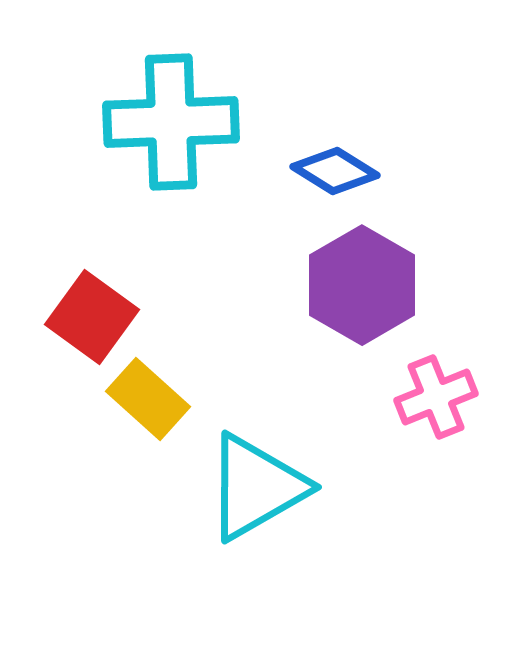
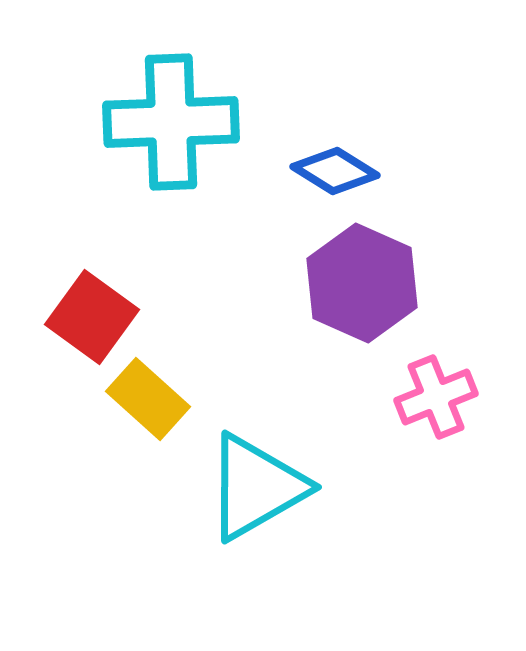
purple hexagon: moved 2 px up; rotated 6 degrees counterclockwise
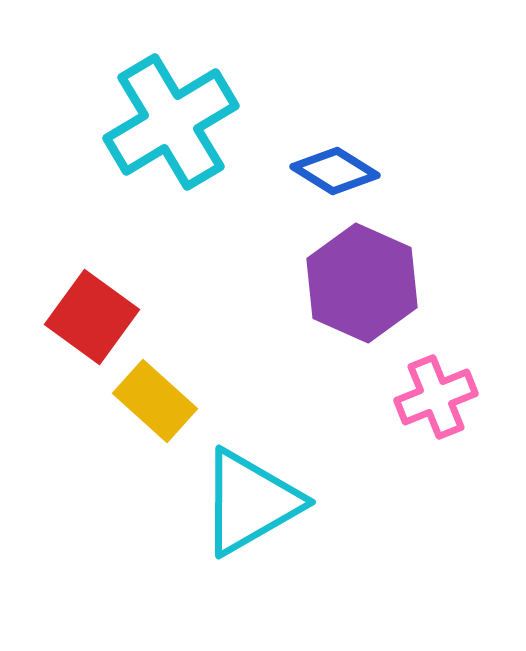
cyan cross: rotated 29 degrees counterclockwise
yellow rectangle: moved 7 px right, 2 px down
cyan triangle: moved 6 px left, 15 px down
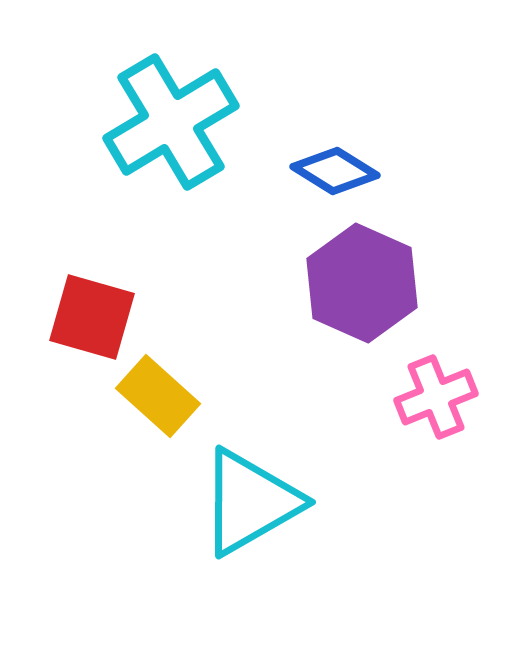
red square: rotated 20 degrees counterclockwise
yellow rectangle: moved 3 px right, 5 px up
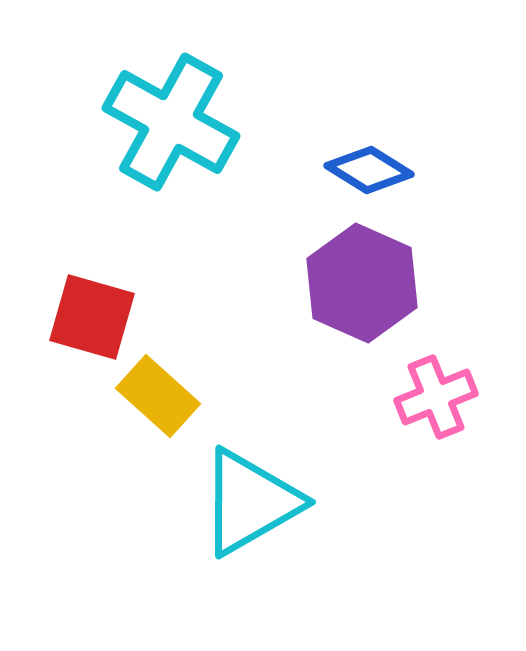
cyan cross: rotated 30 degrees counterclockwise
blue diamond: moved 34 px right, 1 px up
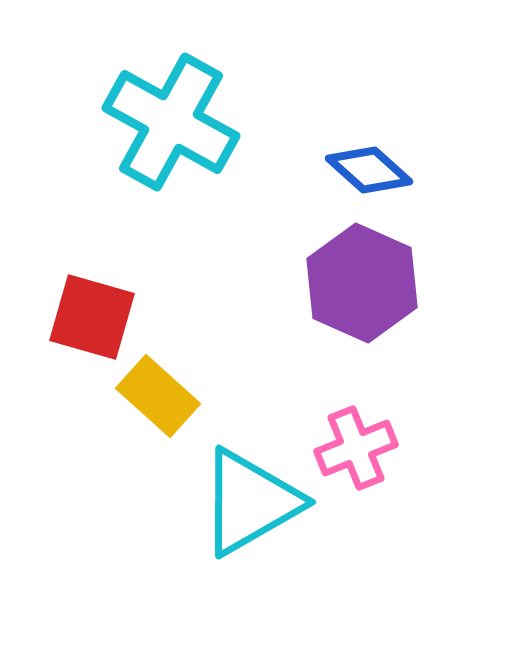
blue diamond: rotated 10 degrees clockwise
pink cross: moved 80 px left, 51 px down
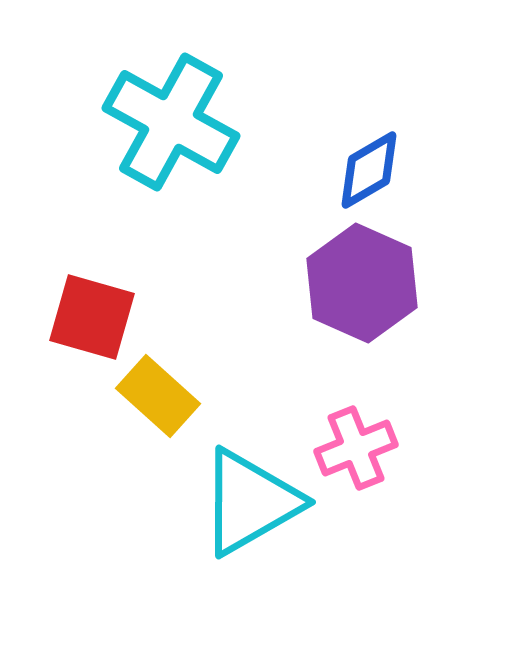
blue diamond: rotated 72 degrees counterclockwise
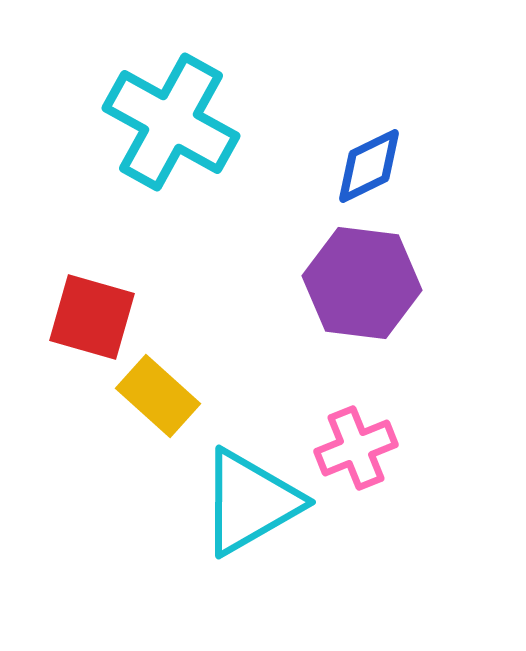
blue diamond: moved 4 px up; rotated 4 degrees clockwise
purple hexagon: rotated 17 degrees counterclockwise
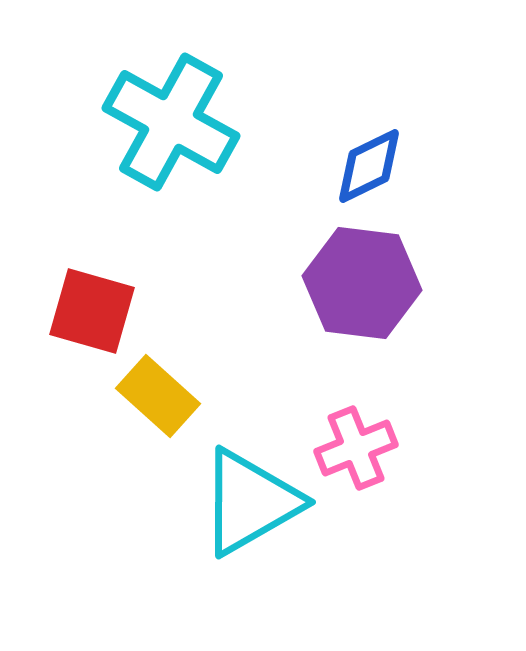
red square: moved 6 px up
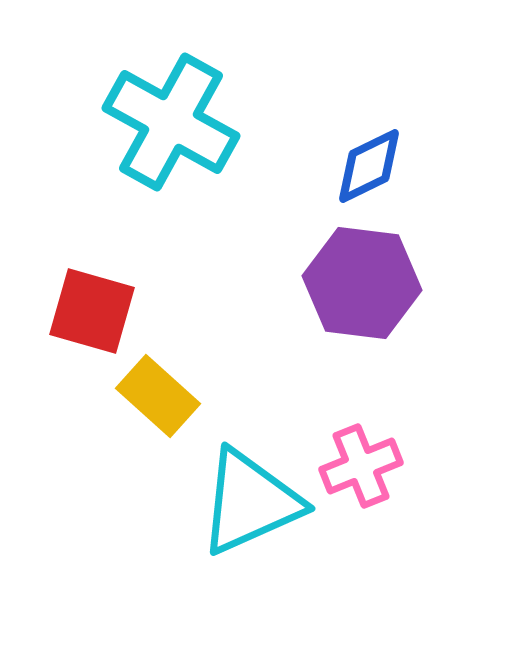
pink cross: moved 5 px right, 18 px down
cyan triangle: rotated 6 degrees clockwise
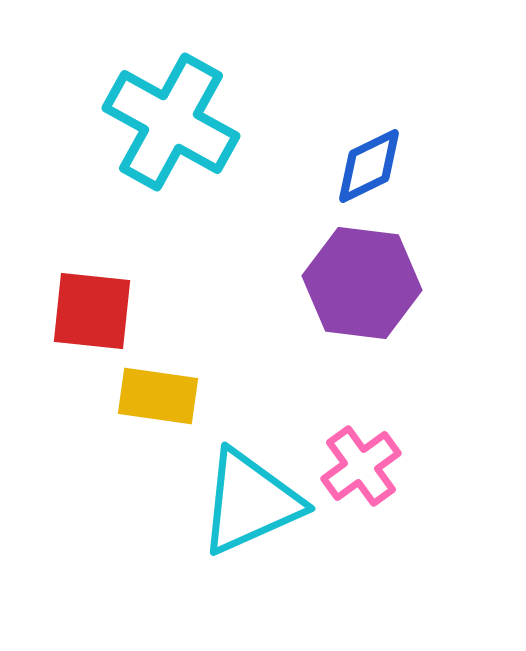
red square: rotated 10 degrees counterclockwise
yellow rectangle: rotated 34 degrees counterclockwise
pink cross: rotated 14 degrees counterclockwise
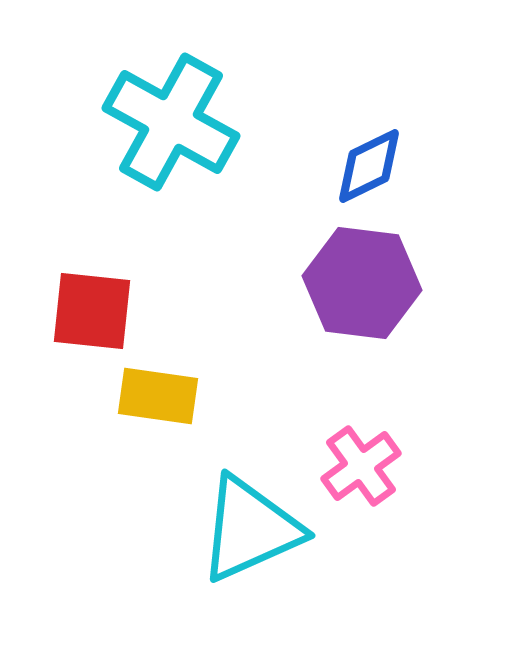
cyan triangle: moved 27 px down
